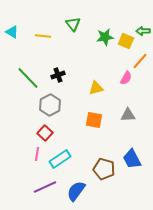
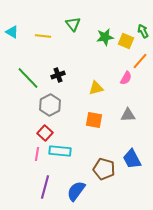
green arrow: rotated 64 degrees clockwise
cyan rectangle: moved 8 px up; rotated 40 degrees clockwise
purple line: rotated 50 degrees counterclockwise
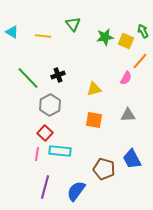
yellow triangle: moved 2 px left, 1 px down
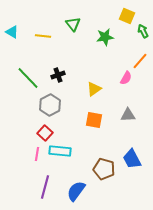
yellow square: moved 1 px right, 25 px up
yellow triangle: rotated 21 degrees counterclockwise
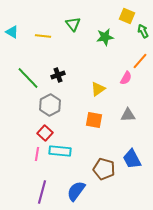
yellow triangle: moved 4 px right
purple line: moved 3 px left, 5 px down
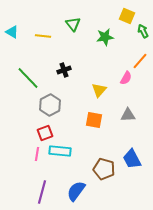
black cross: moved 6 px right, 5 px up
yellow triangle: moved 1 px right, 1 px down; rotated 14 degrees counterclockwise
red square: rotated 28 degrees clockwise
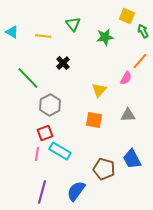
black cross: moved 1 px left, 7 px up; rotated 24 degrees counterclockwise
cyan rectangle: rotated 25 degrees clockwise
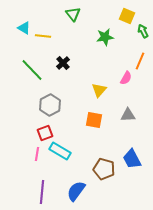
green triangle: moved 10 px up
cyan triangle: moved 12 px right, 4 px up
orange line: rotated 18 degrees counterclockwise
green line: moved 4 px right, 8 px up
purple line: rotated 10 degrees counterclockwise
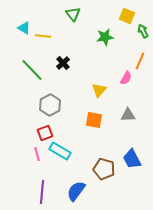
pink line: rotated 24 degrees counterclockwise
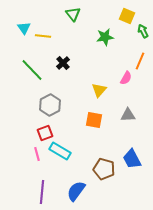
cyan triangle: rotated 24 degrees clockwise
